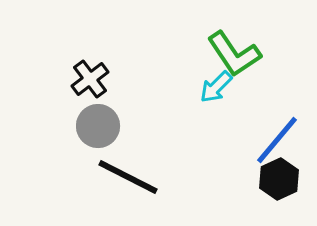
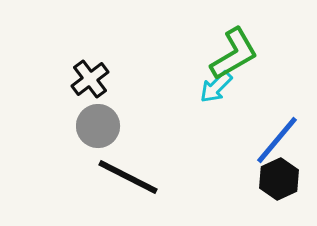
green L-shape: rotated 86 degrees counterclockwise
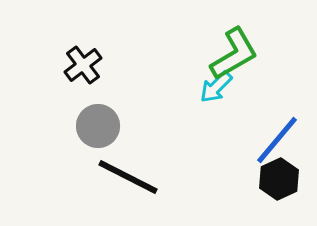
black cross: moved 7 px left, 14 px up
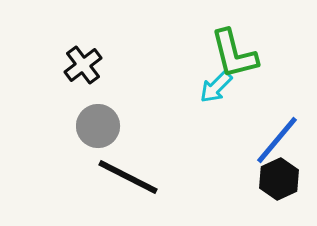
green L-shape: rotated 106 degrees clockwise
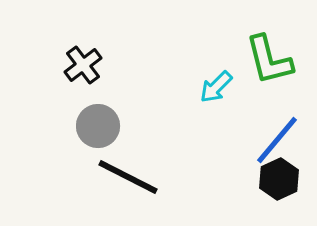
green L-shape: moved 35 px right, 6 px down
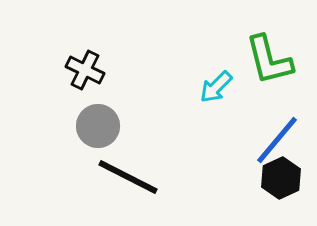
black cross: moved 2 px right, 5 px down; rotated 27 degrees counterclockwise
black hexagon: moved 2 px right, 1 px up
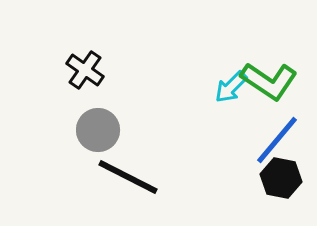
green L-shape: moved 21 px down; rotated 42 degrees counterclockwise
black cross: rotated 9 degrees clockwise
cyan arrow: moved 15 px right
gray circle: moved 4 px down
black hexagon: rotated 24 degrees counterclockwise
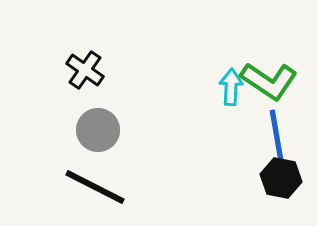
cyan arrow: rotated 138 degrees clockwise
blue line: moved 2 px up; rotated 50 degrees counterclockwise
black line: moved 33 px left, 10 px down
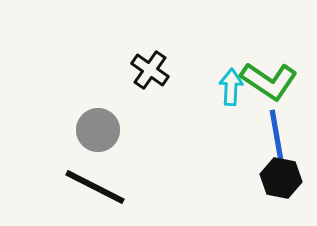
black cross: moved 65 px right
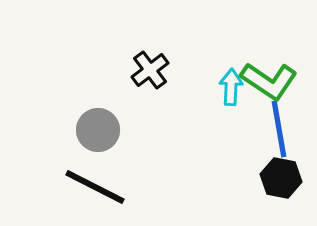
black cross: rotated 18 degrees clockwise
blue line: moved 2 px right, 9 px up
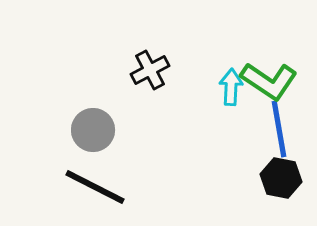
black cross: rotated 9 degrees clockwise
gray circle: moved 5 px left
